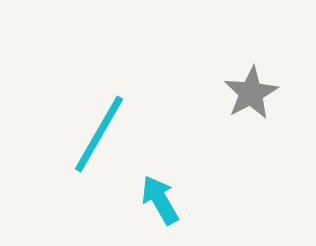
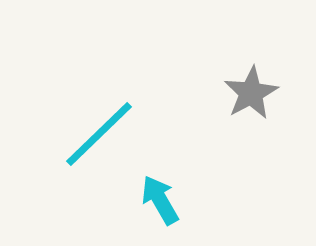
cyan line: rotated 16 degrees clockwise
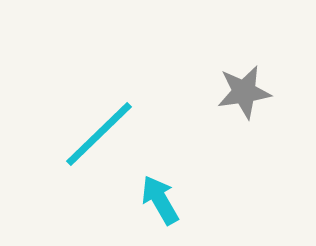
gray star: moved 7 px left, 1 px up; rotated 20 degrees clockwise
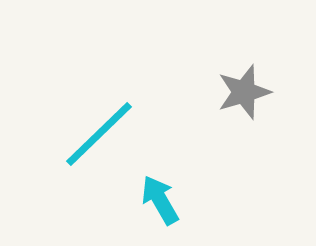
gray star: rotated 8 degrees counterclockwise
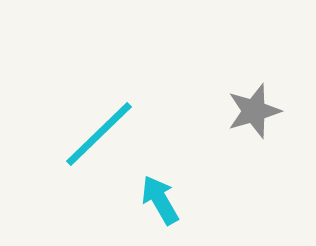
gray star: moved 10 px right, 19 px down
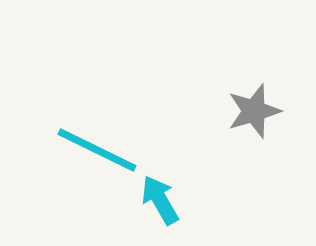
cyan line: moved 2 px left, 16 px down; rotated 70 degrees clockwise
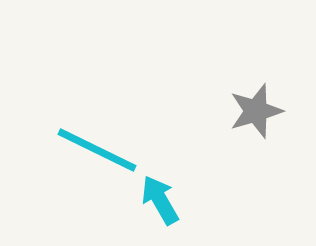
gray star: moved 2 px right
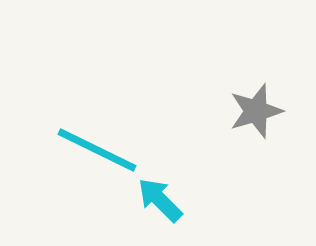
cyan arrow: rotated 15 degrees counterclockwise
